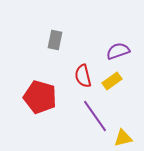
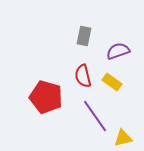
gray rectangle: moved 29 px right, 4 px up
yellow rectangle: moved 1 px down; rotated 72 degrees clockwise
red pentagon: moved 6 px right
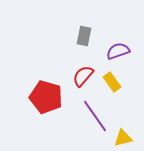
red semicircle: rotated 55 degrees clockwise
yellow rectangle: rotated 18 degrees clockwise
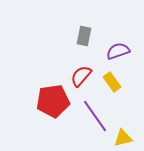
red semicircle: moved 2 px left
red pentagon: moved 7 px right, 4 px down; rotated 24 degrees counterclockwise
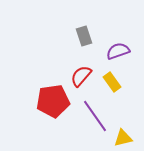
gray rectangle: rotated 30 degrees counterclockwise
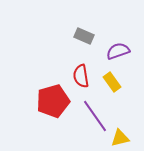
gray rectangle: rotated 48 degrees counterclockwise
red semicircle: rotated 50 degrees counterclockwise
red pentagon: rotated 8 degrees counterclockwise
yellow triangle: moved 3 px left
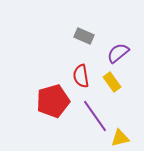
purple semicircle: moved 2 px down; rotated 20 degrees counterclockwise
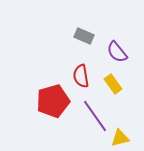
purple semicircle: moved 1 px left, 1 px up; rotated 90 degrees counterclockwise
yellow rectangle: moved 1 px right, 2 px down
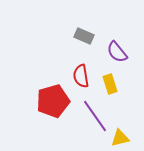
yellow rectangle: moved 3 px left; rotated 18 degrees clockwise
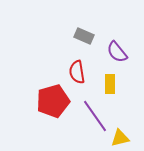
red semicircle: moved 4 px left, 4 px up
yellow rectangle: rotated 18 degrees clockwise
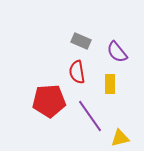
gray rectangle: moved 3 px left, 5 px down
red pentagon: moved 4 px left; rotated 12 degrees clockwise
purple line: moved 5 px left
